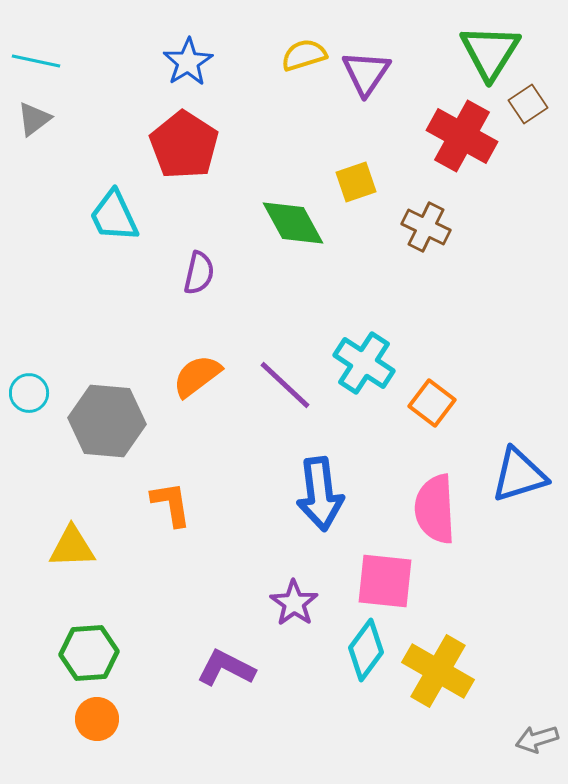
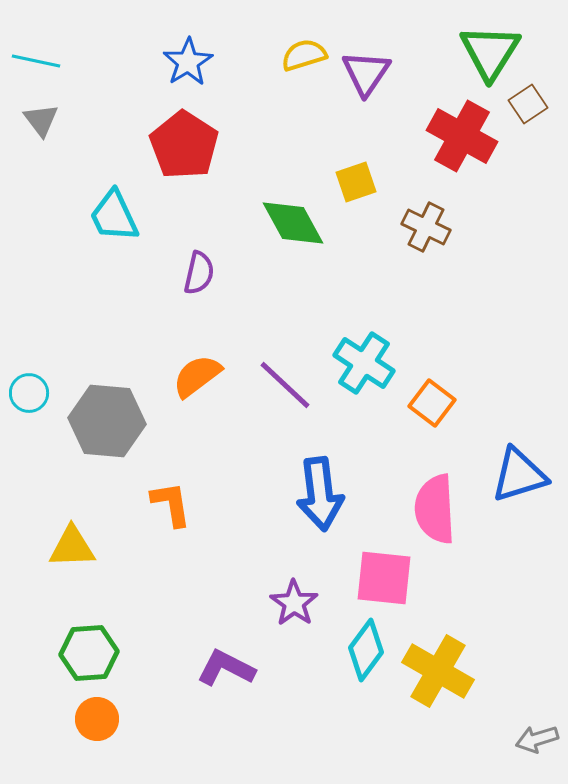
gray triangle: moved 7 px right, 1 px down; rotated 30 degrees counterclockwise
pink square: moved 1 px left, 3 px up
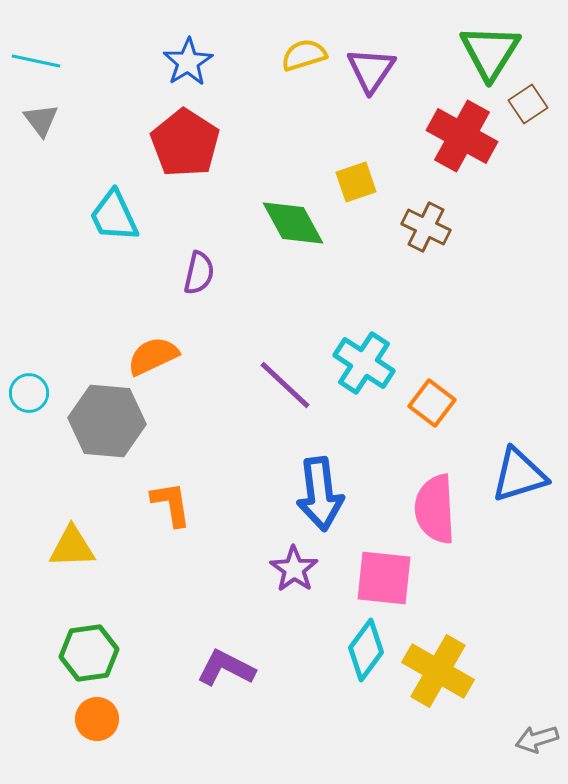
purple triangle: moved 5 px right, 3 px up
red pentagon: moved 1 px right, 2 px up
orange semicircle: moved 44 px left, 20 px up; rotated 12 degrees clockwise
purple star: moved 34 px up
green hexagon: rotated 4 degrees counterclockwise
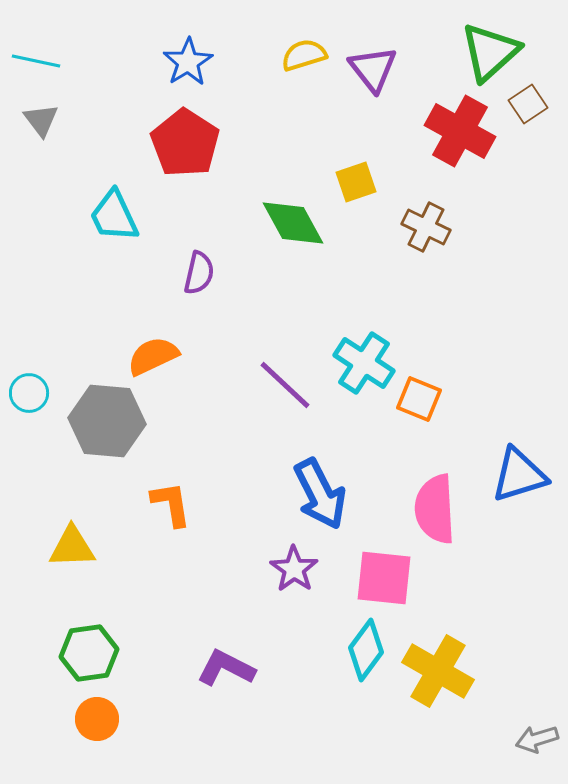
green triangle: rotated 16 degrees clockwise
purple triangle: moved 2 px right, 1 px up; rotated 12 degrees counterclockwise
red cross: moved 2 px left, 5 px up
orange square: moved 13 px left, 4 px up; rotated 15 degrees counterclockwise
blue arrow: rotated 20 degrees counterclockwise
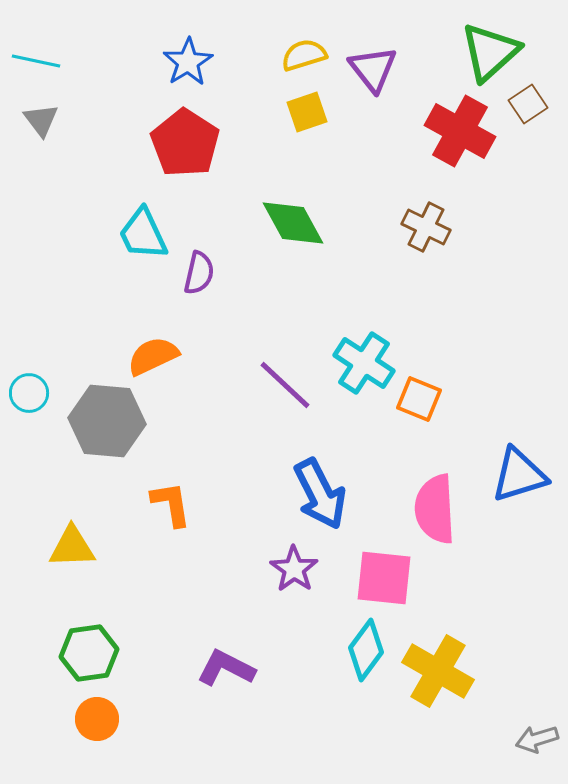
yellow square: moved 49 px left, 70 px up
cyan trapezoid: moved 29 px right, 18 px down
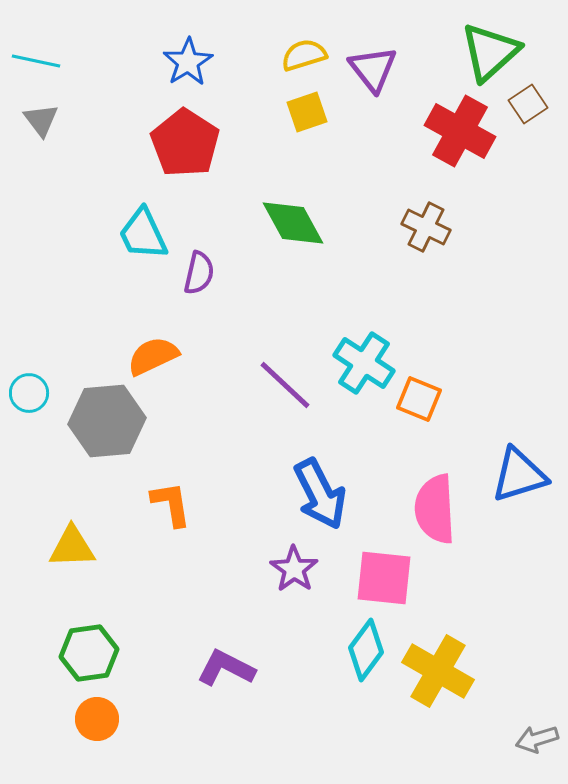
gray hexagon: rotated 10 degrees counterclockwise
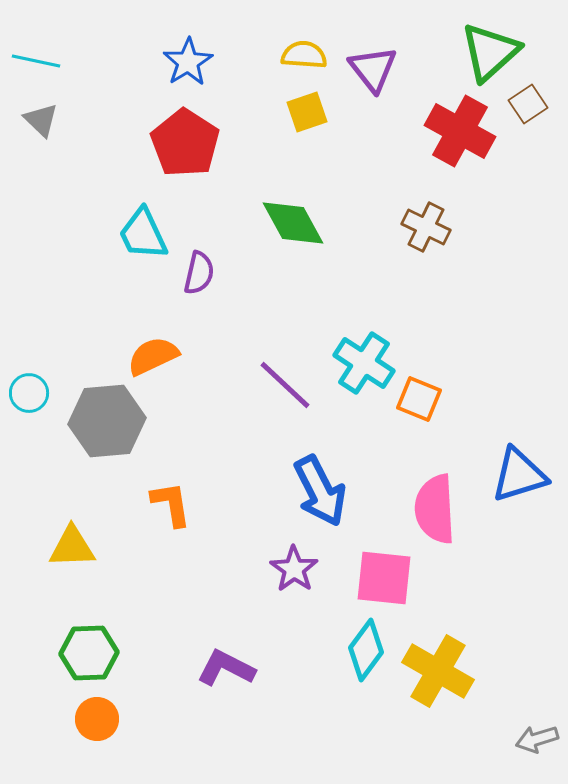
yellow semicircle: rotated 21 degrees clockwise
gray triangle: rotated 9 degrees counterclockwise
blue arrow: moved 3 px up
green hexagon: rotated 6 degrees clockwise
